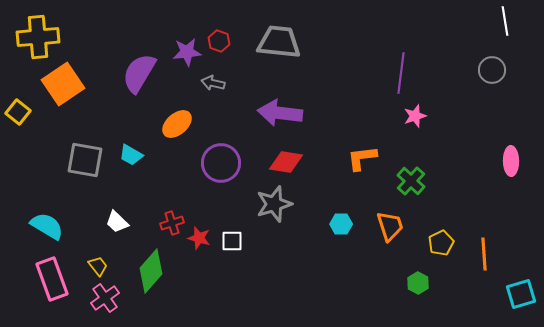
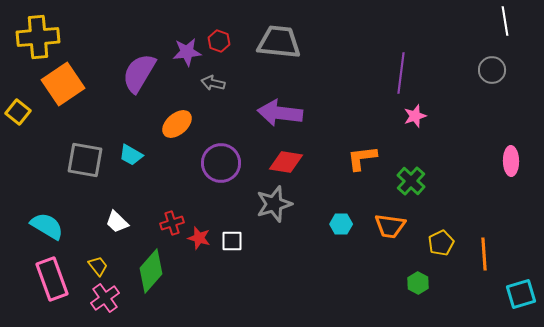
orange trapezoid: rotated 116 degrees clockwise
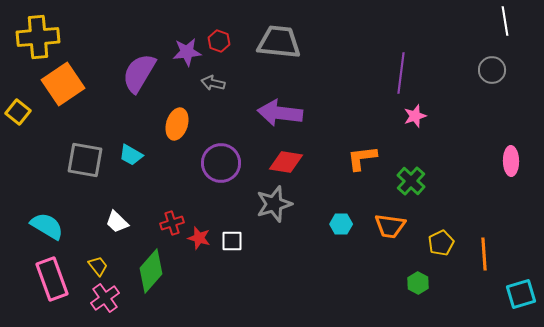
orange ellipse: rotated 32 degrees counterclockwise
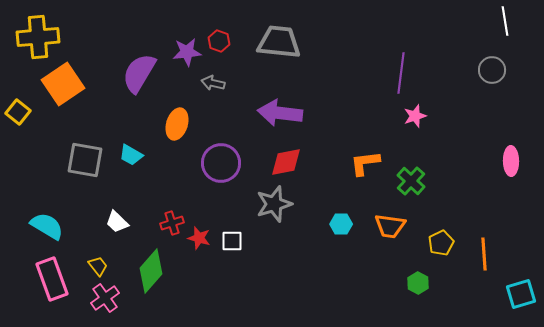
orange L-shape: moved 3 px right, 5 px down
red diamond: rotated 20 degrees counterclockwise
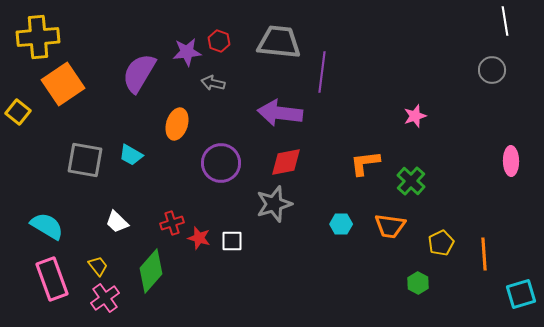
purple line: moved 79 px left, 1 px up
